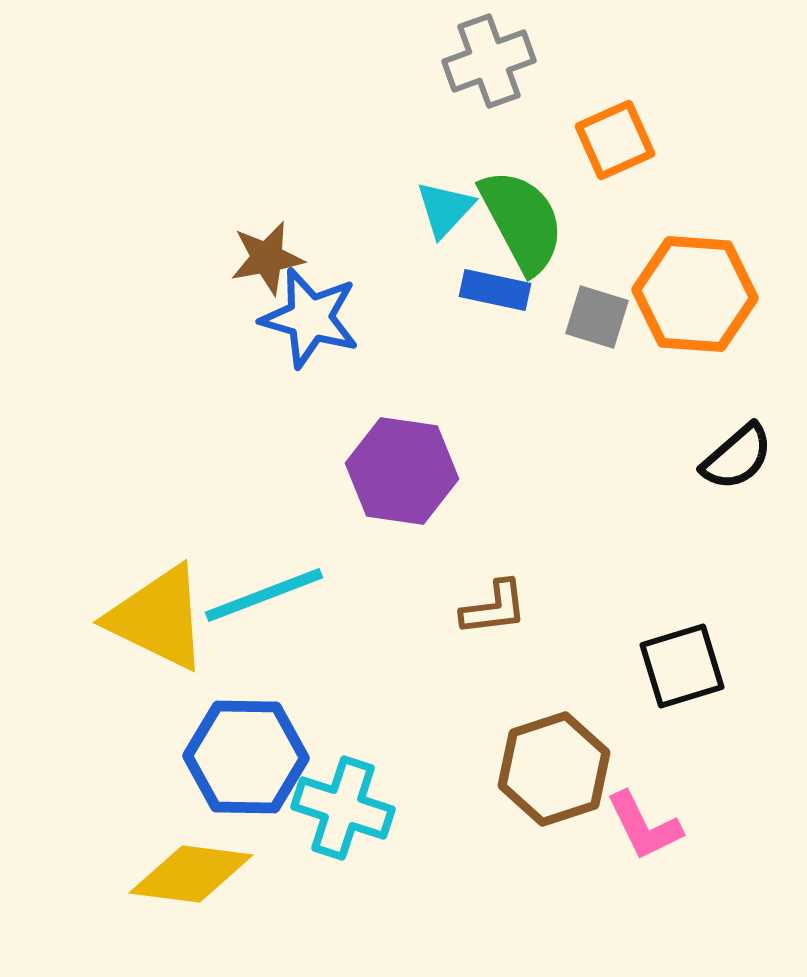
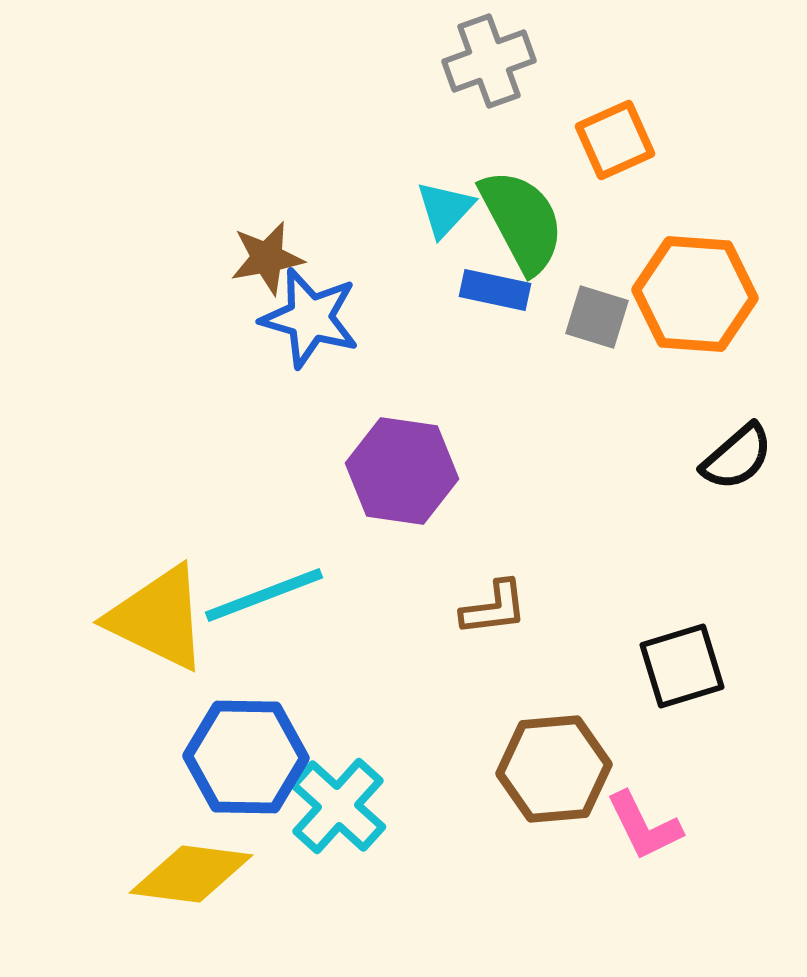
brown hexagon: rotated 13 degrees clockwise
cyan cross: moved 5 px left, 2 px up; rotated 24 degrees clockwise
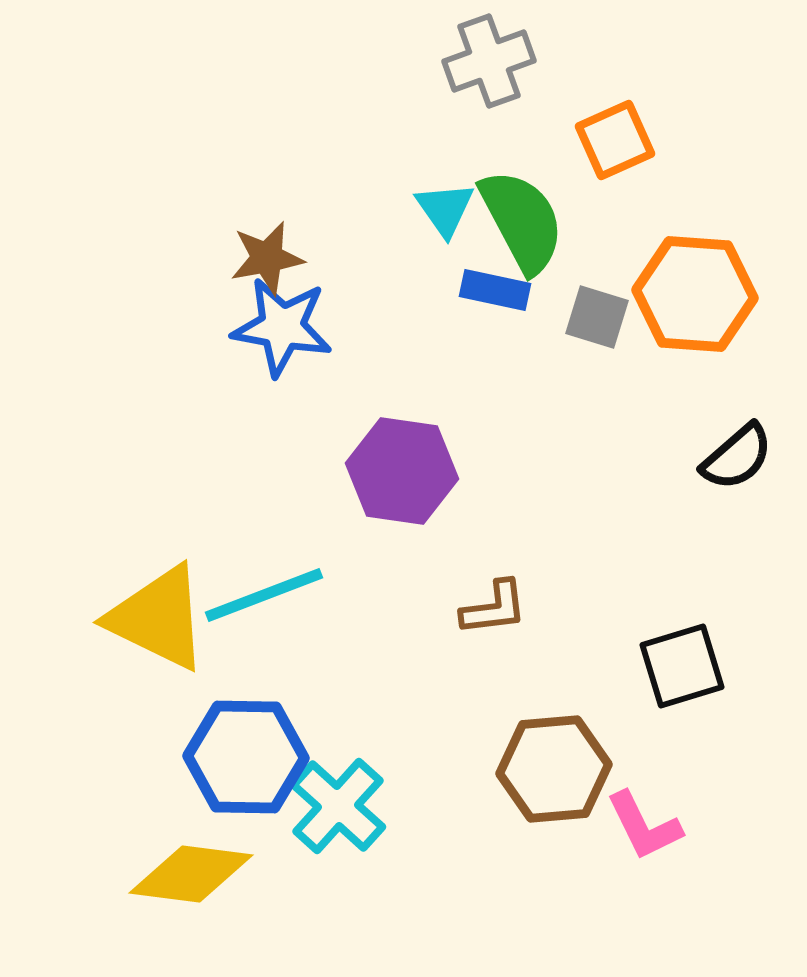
cyan triangle: rotated 18 degrees counterclockwise
blue star: moved 28 px left, 9 px down; rotated 6 degrees counterclockwise
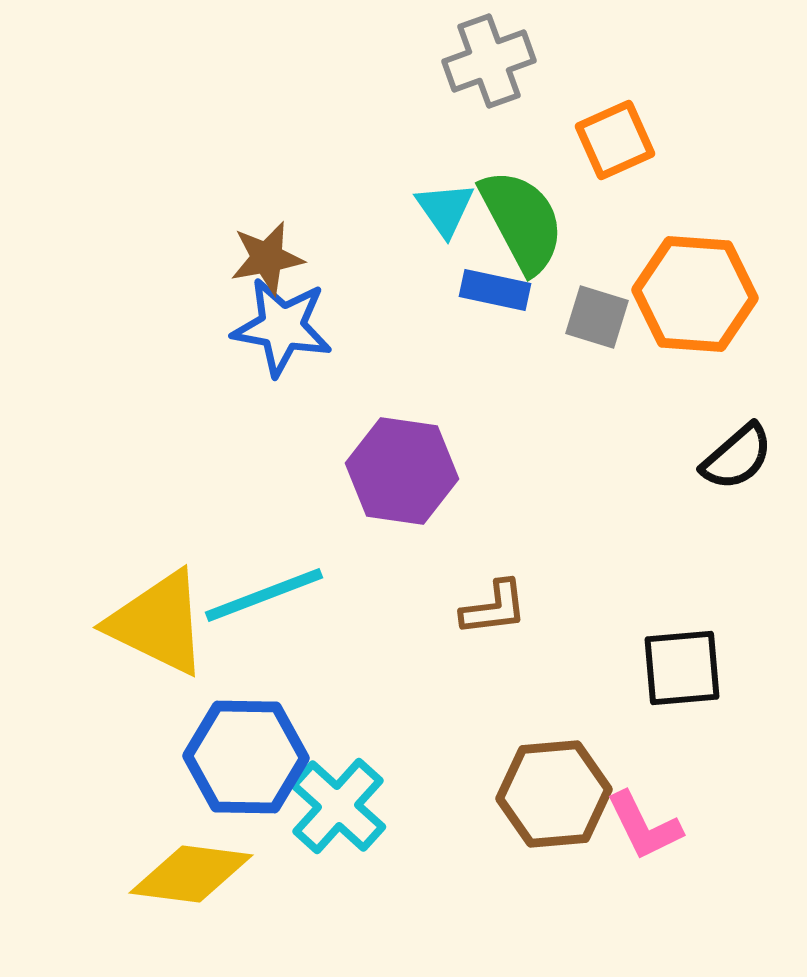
yellow triangle: moved 5 px down
black square: moved 2 px down; rotated 12 degrees clockwise
brown hexagon: moved 25 px down
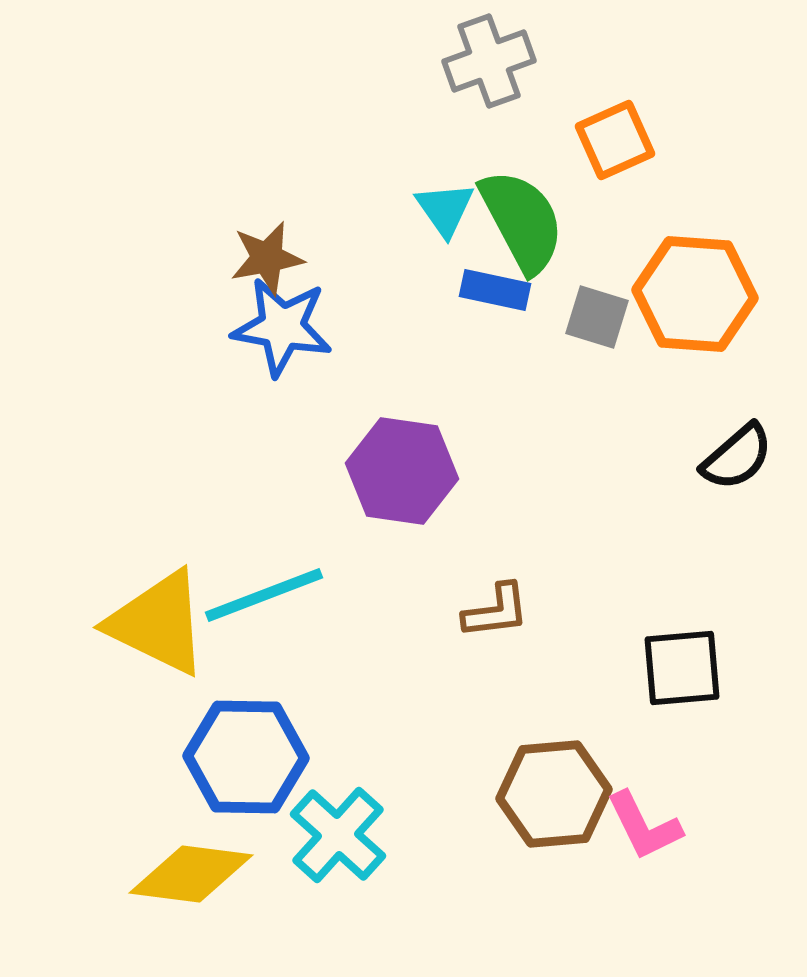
brown L-shape: moved 2 px right, 3 px down
cyan cross: moved 29 px down
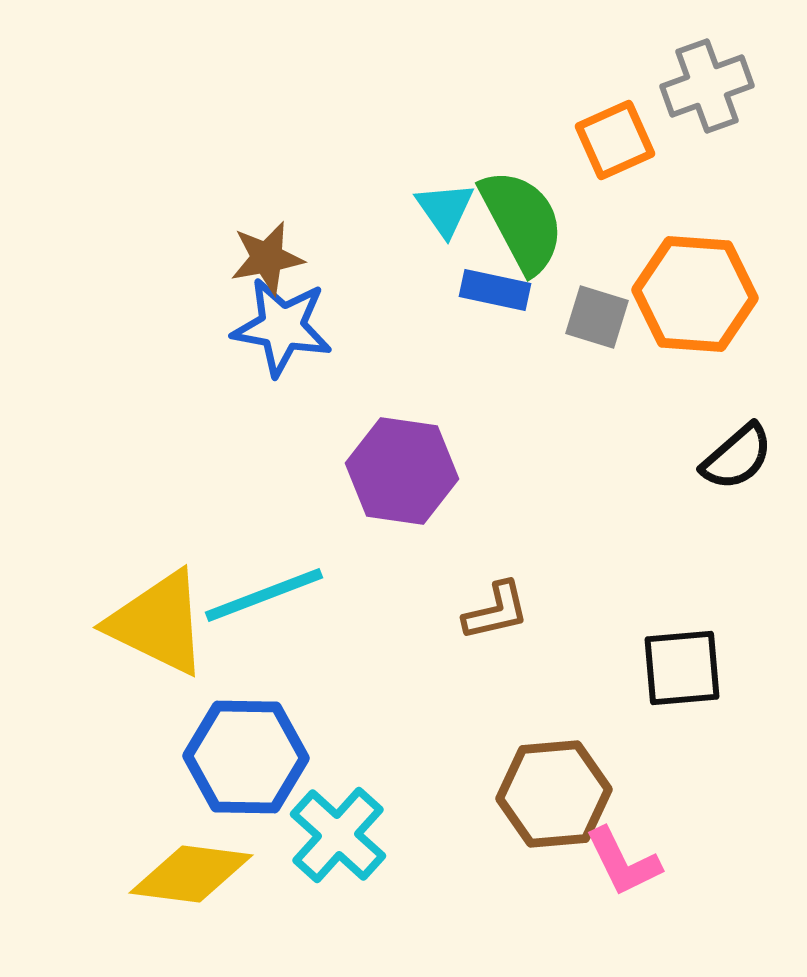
gray cross: moved 218 px right, 25 px down
brown L-shape: rotated 6 degrees counterclockwise
pink L-shape: moved 21 px left, 36 px down
